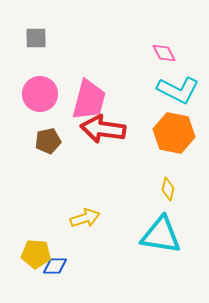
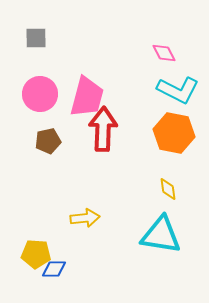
pink trapezoid: moved 2 px left, 3 px up
red arrow: rotated 84 degrees clockwise
yellow diamond: rotated 20 degrees counterclockwise
yellow arrow: rotated 12 degrees clockwise
blue diamond: moved 1 px left, 3 px down
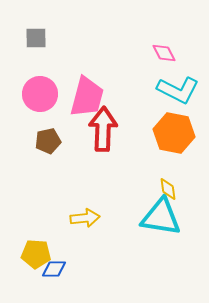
cyan triangle: moved 18 px up
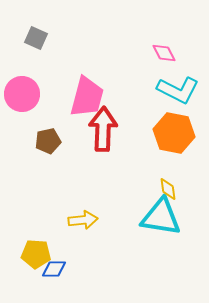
gray square: rotated 25 degrees clockwise
pink circle: moved 18 px left
yellow arrow: moved 2 px left, 2 px down
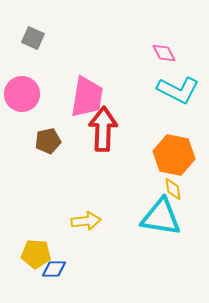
gray square: moved 3 px left
pink trapezoid: rotated 6 degrees counterclockwise
orange hexagon: moved 22 px down
yellow diamond: moved 5 px right
yellow arrow: moved 3 px right, 1 px down
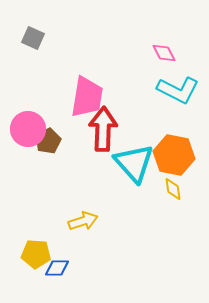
pink circle: moved 6 px right, 35 px down
brown pentagon: rotated 15 degrees counterclockwise
cyan triangle: moved 27 px left, 54 px up; rotated 39 degrees clockwise
yellow arrow: moved 3 px left; rotated 12 degrees counterclockwise
blue diamond: moved 3 px right, 1 px up
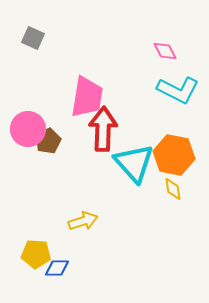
pink diamond: moved 1 px right, 2 px up
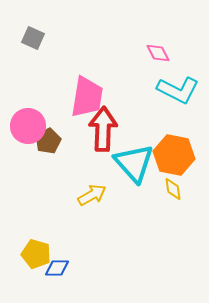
pink diamond: moved 7 px left, 2 px down
pink circle: moved 3 px up
yellow arrow: moved 9 px right, 26 px up; rotated 12 degrees counterclockwise
yellow pentagon: rotated 12 degrees clockwise
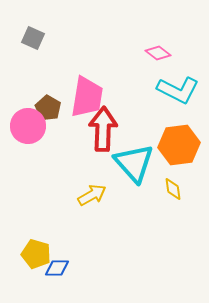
pink diamond: rotated 25 degrees counterclockwise
brown pentagon: moved 33 px up; rotated 15 degrees counterclockwise
orange hexagon: moved 5 px right, 10 px up; rotated 18 degrees counterclockwise
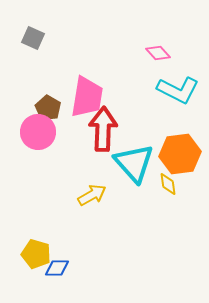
pink diamond: rotated 10 degrees clockwise
pink circle: moved 10 px right, 6 px down
orange hexagon: moved 1 px right, 9 px down
yellow diamond: moved 5 px left, 5 px up
